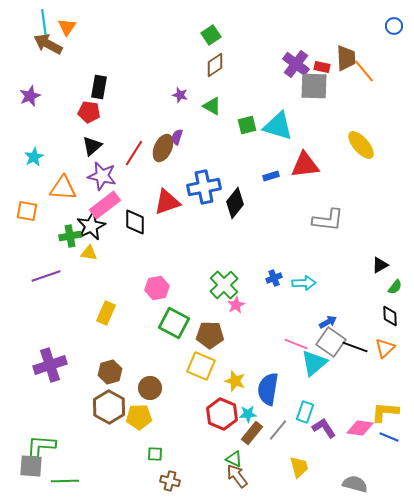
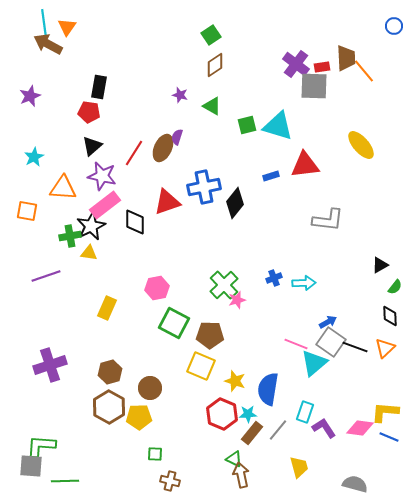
red rectangle at (322, 67): rotated 21 degrees counterclockwise
pink star at (236, 305): moved 1 px right, 5 px up; rotated 12 degrees clockwise
yellow rectangle at (106, 313): moved 1 px right, 5 px up
brown arrow at (237, 476): moved 4 px right, 1 px up; rotated 25 degrees clockwise
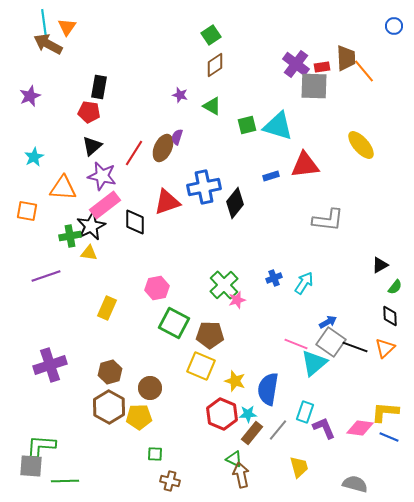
cyan arrow at (304, 283): rotated 55 degrees counterclockwise
purple L-shape at (324, 428): rotated 10 degrees clockwise
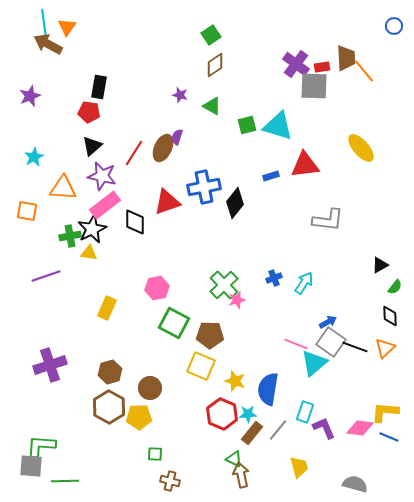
yellow ellipse at (361, 145): moved 3 px down
black star at (91, 226): moved 1 px right, 3 px down
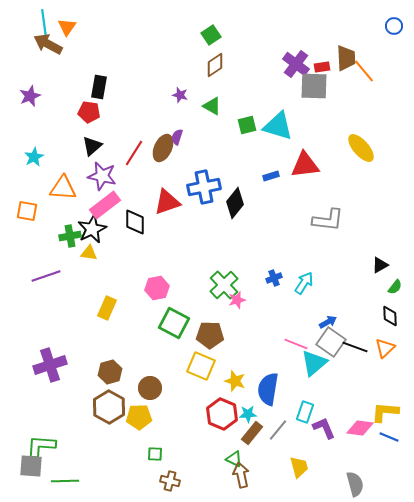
gray semicircle at (355, 484): rotated 60 degrees clockwise
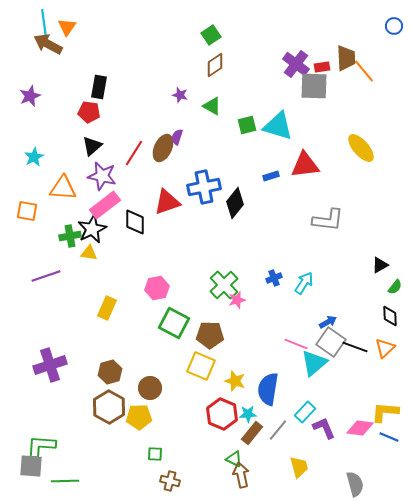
cyan rectangle at (305, 412): rotated 25 degrees clockwise
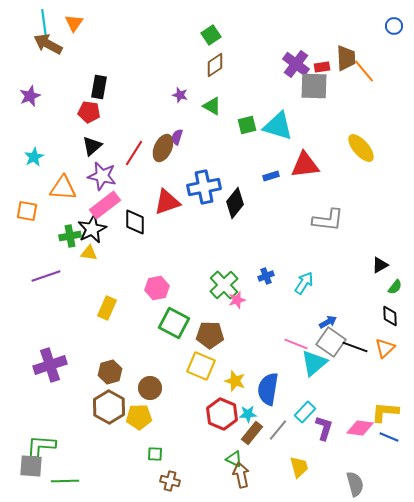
orange triangle at (67, 27): moved 7 px right, 4 px up
blue cross at (274, 278): moved 8 px left, 2 px up
purple L-shape at (324, 428): rotated 40 degrees clockwise
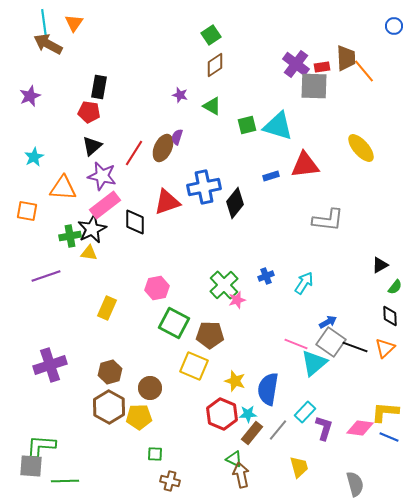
yellow square at (201, 366): moved 7 px left
